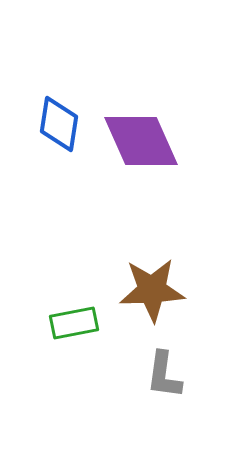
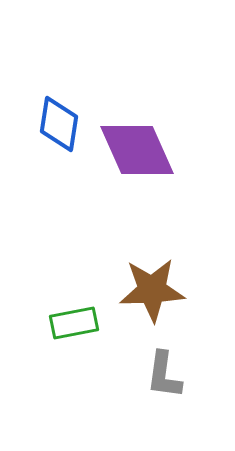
purple diamond: moved 4 px left, 9 px down
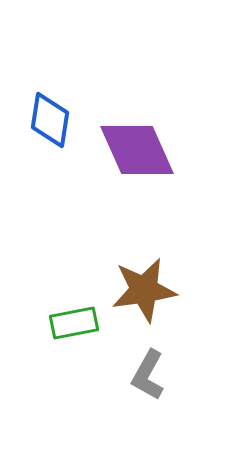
blue diamond: moved 9 px left, 4 px up
brown star: moved 8 px left; rotated 6 degrees counterclockwise
gray L-shape: moved 16 px left; rotated 21 degrees clockwise
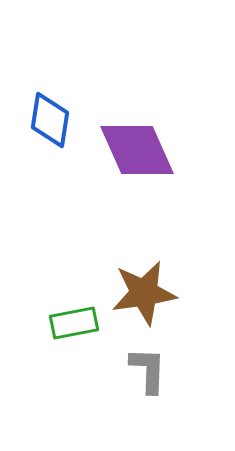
brown star: moved 3 px down
gray L-shape: moved 5 px up; rotated 153 degrees clockwise
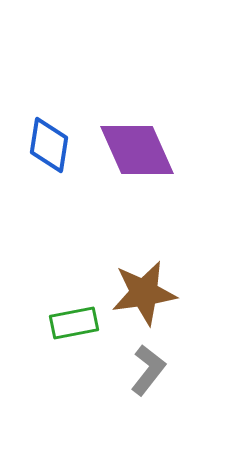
blue diamond: moved 1 px left, 25 px down
gray L-shape: rotated 36 degrees clockwise
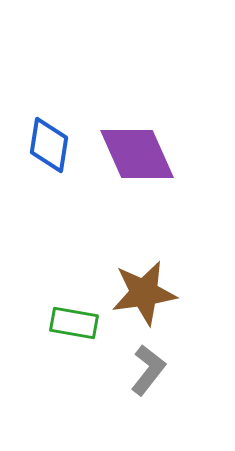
purple diamond: moved 4 px down
green rectangle: rotated 21 degrees clockwise
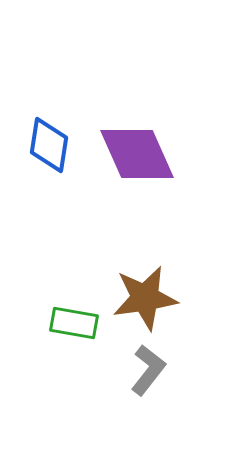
brown star: moved 1 px right, 5 px down
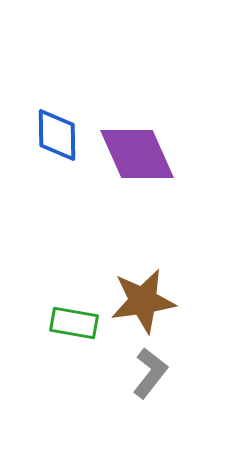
blue diamond: moved 8 px right, 10 px up; rotated 10 degrees counterclockwise
brown star: moved 2 px left, 3 px down
gray L-shape: moved 2 px right, 3 px down
